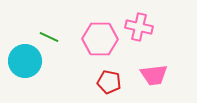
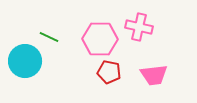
red pentagon: moved 10 px up
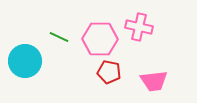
green line: moved 10 px right
pink trapezoid: moved 6 px down
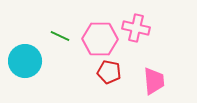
pink cross: moved 3 px left, 1 px down
green line: moved 1 px right, 1 px up
pink trapezoid: rotated 88 degrees counterclockwise
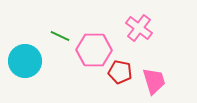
pink cross: moved 3 px right; rotated 24 degrees clockwise
pink hexagon: moved 6 px left, 11 px down
red pentagon: moved 11 px right
pink trapezoid: rotated 12 degrees counterclockwise
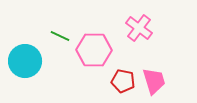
red pentagon: moved 3 px right, 9 px down
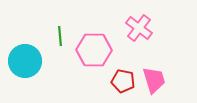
green line: rotated 60 degrees clockwise
pink trapezoid: moved 1 px up
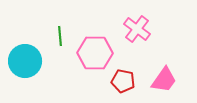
pink cross: moved 2 px left, 1 px down
pink hexagon: moved 1 px right, 3 px down
pink trapezoid: moved 10 px right; rotated 52 degrees clockwise
